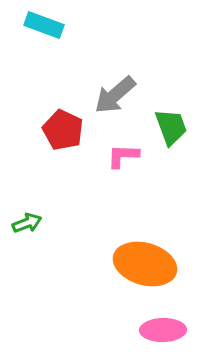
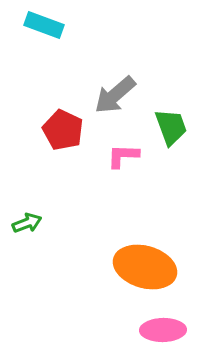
orange ellipse: moved 3 px down
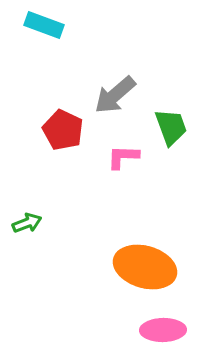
pink L-shape: moved 1 px down
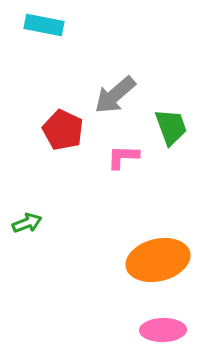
cyan rectangle: rotated 9 degrees counterclockwise
orange ellipse: moved 13 px right, 7 px up; rotated 30 degrees counterclockwise
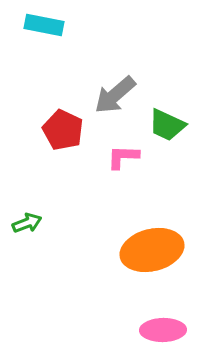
green trapezoid: moved 4 px left, 2 px up; rotated 135 degrees clockwise
orange ellipse: moved 6 px left, 10 px up
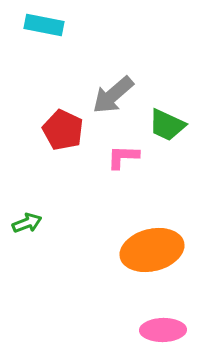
gray arrow: moved 2 px left
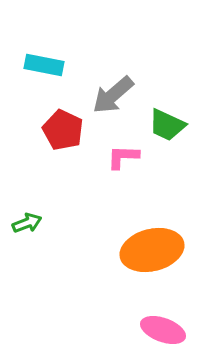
cyan rectangle: moved 40 px down
pink ellipse: rotated 21 degrees clockwise
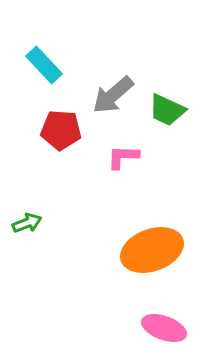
cyan rectangle: rotated 36 degrees clockwise
green trapezoid: moved 15 px up
red pentagon: moved 2 px left; rotated 21 degrees counterclockwise
orange ellipse: rotated 6 degrees counterclockwise
pink ellipse: moved 1 px right, 2 px up
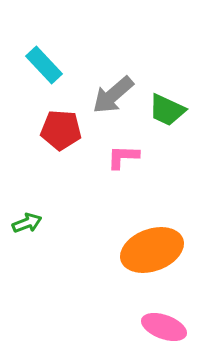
pink ellipse: moved 1 px up
